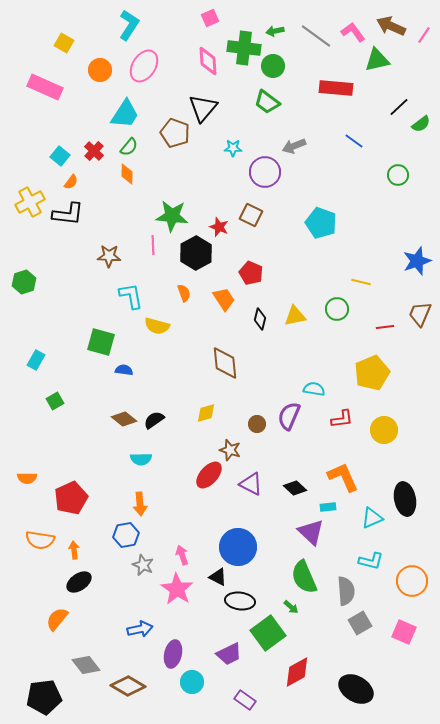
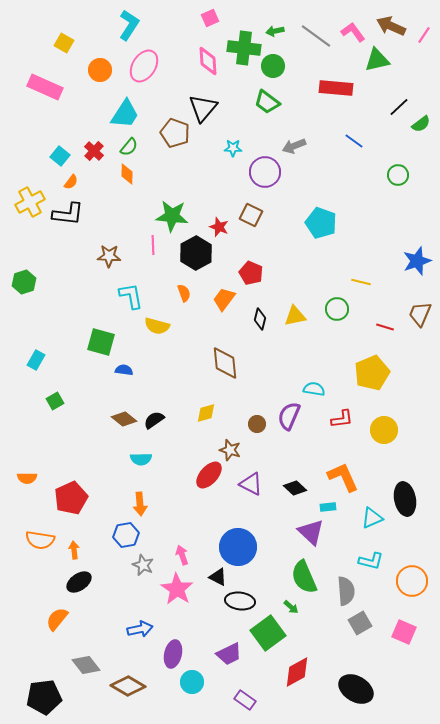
orange trapezoid at (224, 299): rotated 110 degrees counterclockwise
red line at (385, 327): rotated 24 degrees clockwise
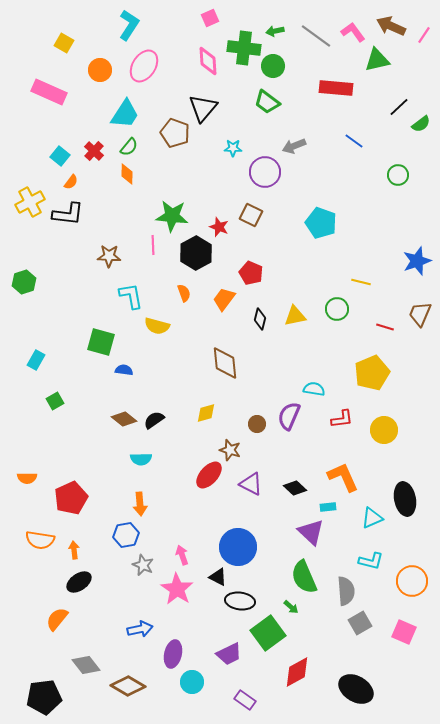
pink rectangle at (45, 87): moved 4 px right, 5 px down
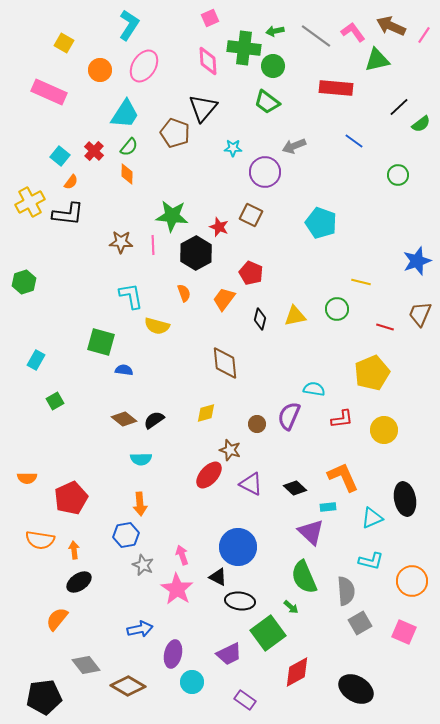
brown star at (109, 256): moved 12 px right, 14 px up
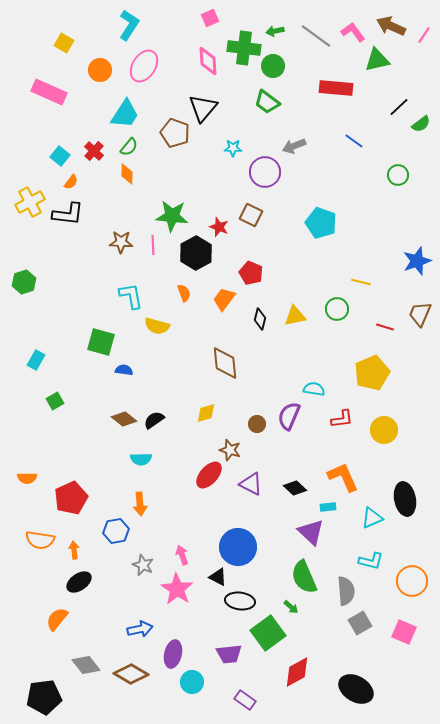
blue hexagon at (126, 535): moved 10 px left, 4 px up
purple trapezoid at (229, 654): rotated 20 degrees clockwise
brown diamond at (128, 686): moved 3 px right, 12 px up
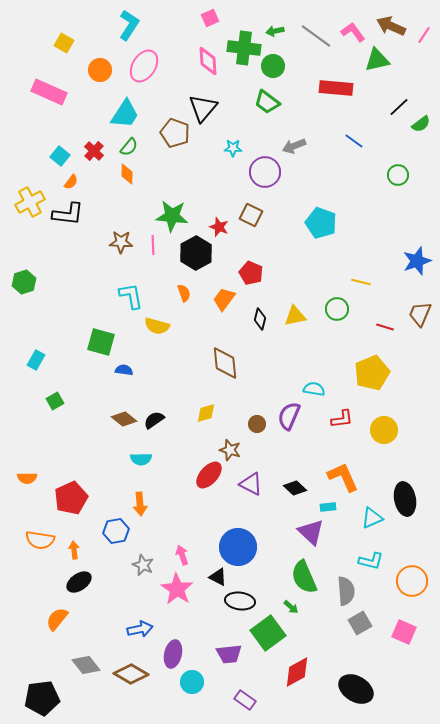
black pentagon at (44, 697): moved 2 px left, 1 px down
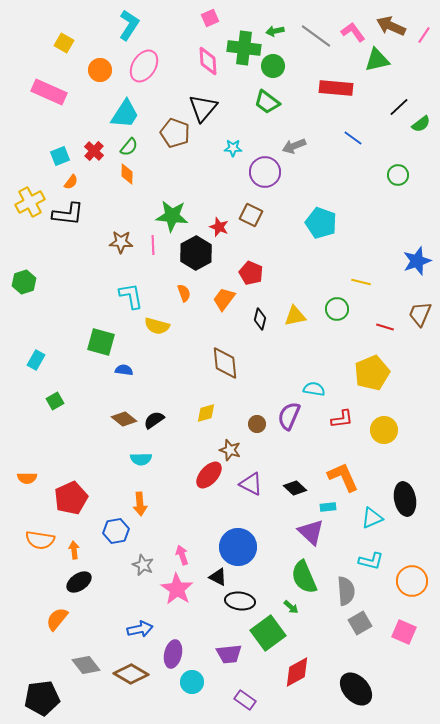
blue line at (354, 141): moved 1 px left, 3 px up
cyan square at (60, 156): rotated 30 degrees clockwise
black ellipse at (356, 689): rotated 16 degrees clockwise
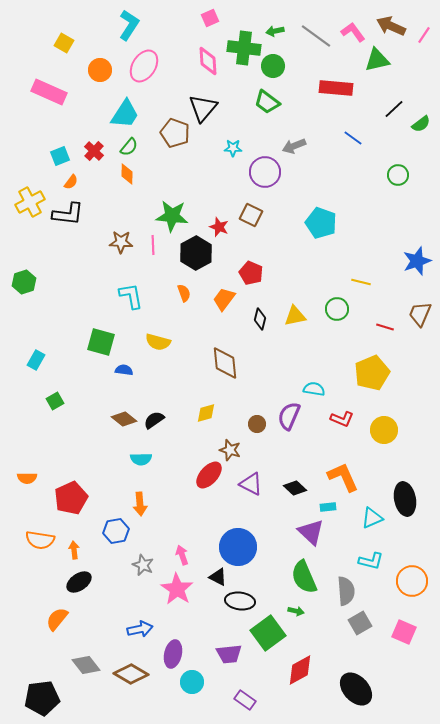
black line at (399, 107): moved 5 px left, 2 px down
yellow semicircle at (157, 326): moved 1 px right, 16 px down
red L-shape at (342, 419): rotated 30 degrees clockwise
green arrow at (291, 607): moved 5 px right, 4 px down; rotated 28 degrees counterclockwise
red diamond at (297, 672): moved 3 px right, 2 px up
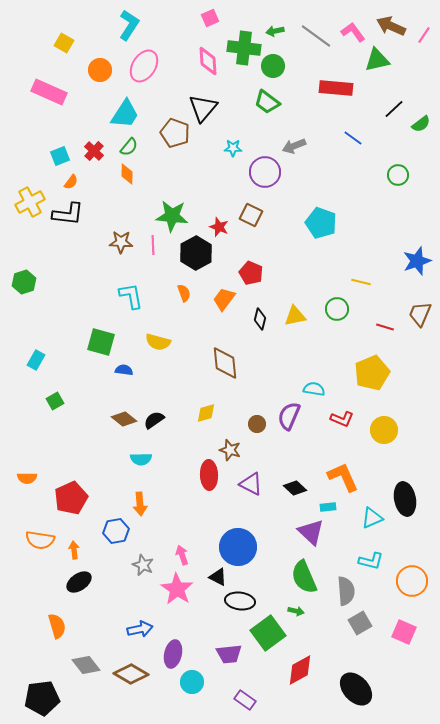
red ellipse at (209, 475): rotated 44 degrees counterclockwise
orange semicircle at (57, 619): moved 7 px down; rotated 125 degrees clockwise
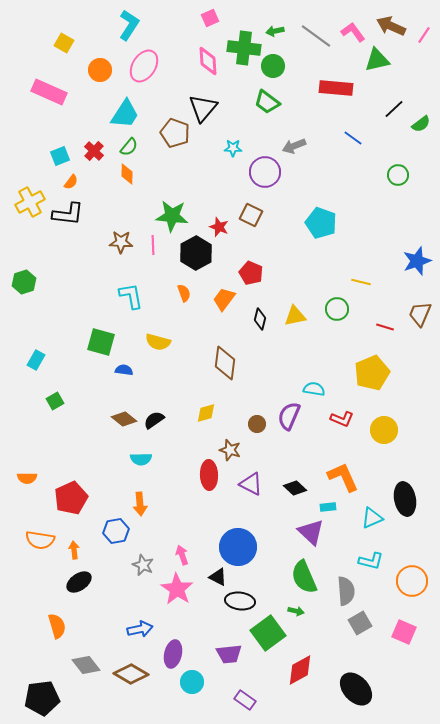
brown diamond at (225, 363): rotated 12 degrees clockwise
